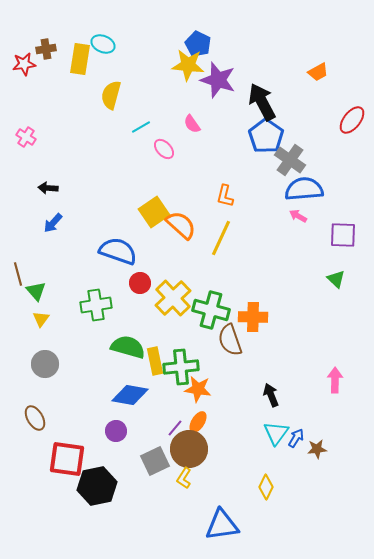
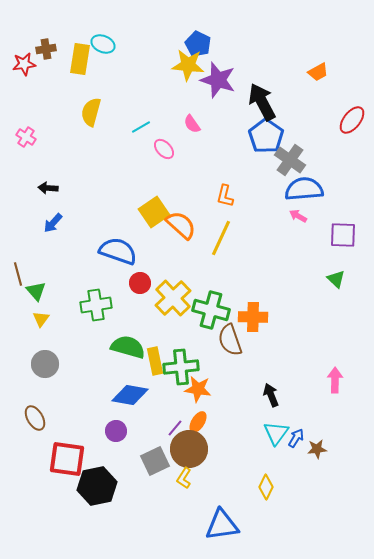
yellow semicircle at (111, 95): moved 20 px left, 17 px down
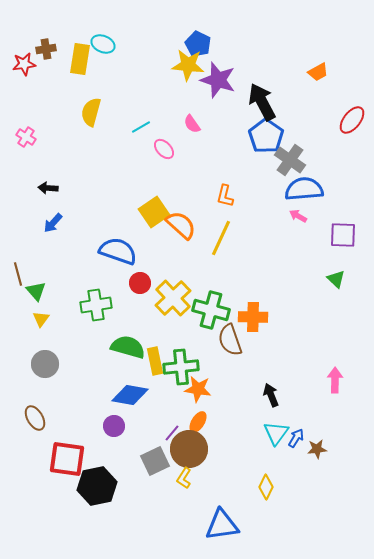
purple line at (175, 428): moved 3 px left, 5 px down
purple circle at (116, 431): moved 2 px left, 5 px up
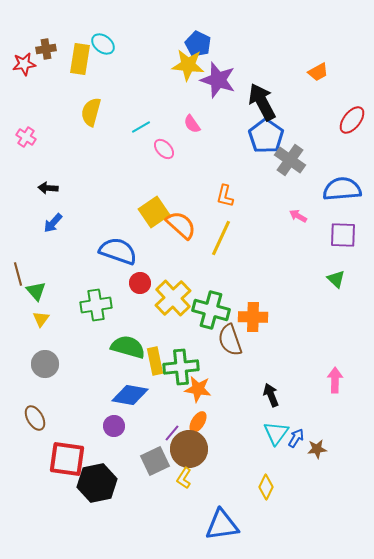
cyan ellipse at (103, 44): rotated 15 degrees clockwise
blue semicircle at (304, 189): moved 38 px right
black hexagon at (97, 486): moved 3 px up
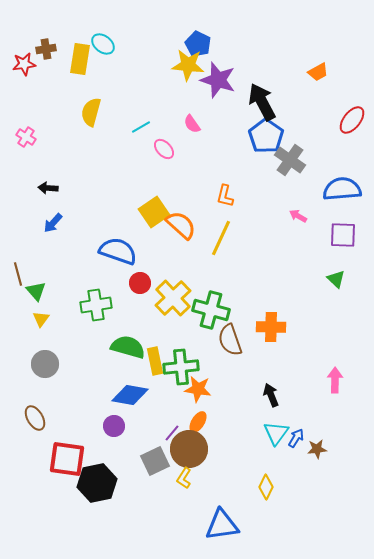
orange cross at (253, 317): moved 18 px right, 10 px down
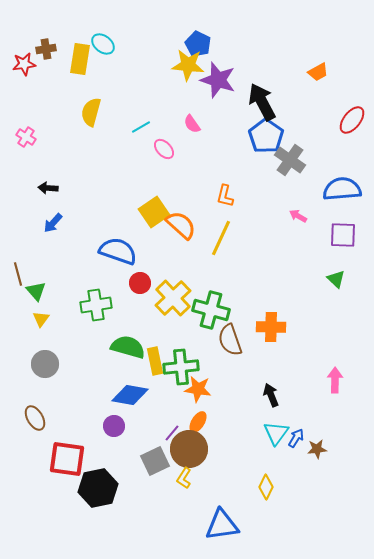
black hexagon at (97, 483): moved 1 px right, 5 px down
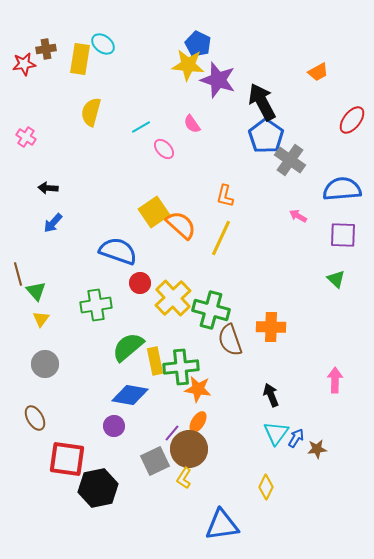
green semicircle at (128, 347): rotated 56 degrees counterclockwise
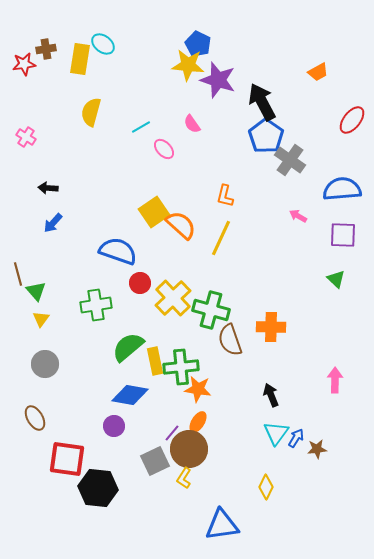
black hexagon at (98, 488): rotated 18 degrees clockwise
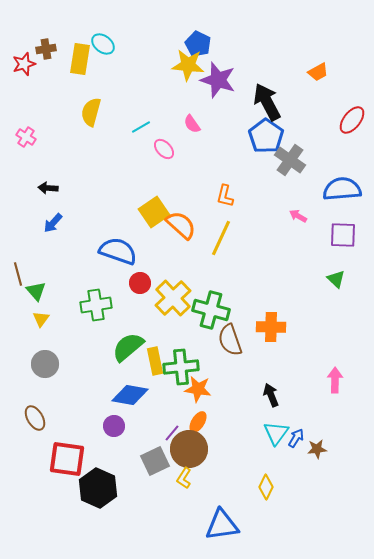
red star at (24, 64): rotated 10 degrees counterclockwise
black arrow at (262, 102): moved 5 px right
black hexagon at (98, 488): rotated 18 degrees clockwise
